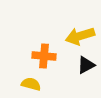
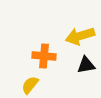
black triangle: rotated 18 degrees clockwise
yellow semicircle: moved 1 px left, 1 px down; rotated 66 degrees counterclockwise
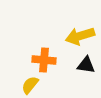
orange cross: moved 4 px down
black triangle: rotated 18 degrees clockwise
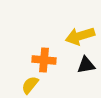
black triangle: rotated 18 degrees counterclockwise
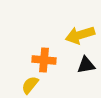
yellow arrow: moved 1 px up
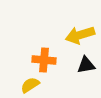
yellow semicircle: rotated 18 degrees clockwise
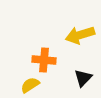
black triangle: moved 3 px left, 13 px down; rotated 36 degrees counterclockwise
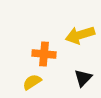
orange cross: moved 6 px up
yellow semicircle: moved 2 px right, 3 px up
